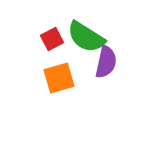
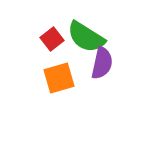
red square: rotated 10 degrees counterclockwise
purple semicircle: moved 4 px left, 1 px down
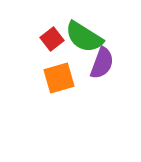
green semicircle: moved 2 px left
purple semicircle: rotated 8 degrees clockwise
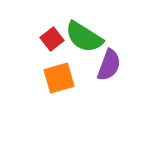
purple semicircle: moved 7 px right, 2 px down
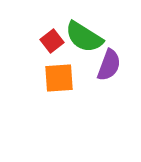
red square: moved 2 px down
orange square: rotated 12 degrees clockwise
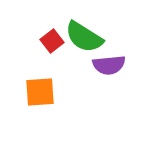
purple semicircle: rotated 64 degrees clockwise
orange square: moved 19 px left, 14 px down
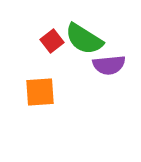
green semicircle: moved 2 px down
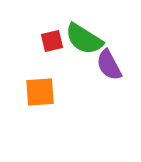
red square: rotated 25 degrees clockwise
purple semicircle: rotated 68 degrees clockwise
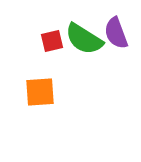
purple semicircle: moved 7 px right, 32 px up; rotated 8 degrees clockwise
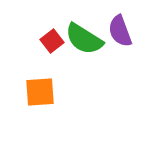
purple semicircle: moved 4 px right, 2 px up
red square: rotated 25 degrees counterclockwise
